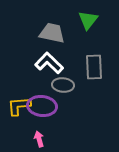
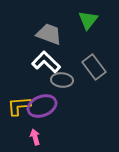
gray trapezoid: moved 3 px left, 1 px down; rotated 8 degrees clockwise
white L-shape: moved 3 px left, 1 px up
gray rectangle: rotated 35 degrees counterclockwise
gray ellipse: moved 1 px left, 5 px up
purple ellipse: rotated 28 degrees counterclockwise
pink arrow: moved 4 px left, 2 px up
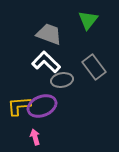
gray ellipse: rotated 15 degrees counterclockwise
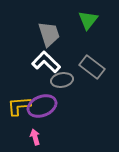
gray trapezoid: rotated 52 degrees clockwise
gray rectangle: moved 2 px left; rotated 15 degrees counterclockwise
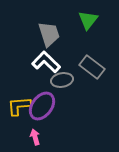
purple ellipse: rotated 32 degrees counterclockwise
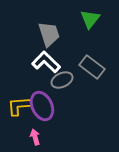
green triangle: moved 2 px right, 1 px up
gray ellipse: rotated 15 degrees counterclockwise
purple ellipse: rotated 60 degrees counterclockwise
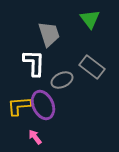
green triangle: rotated 15 degrees counterclockwise
white L-shape: moved 12 px left, 1 px down; rotated 48 degrees clockwise
purple ellipse: moved 1 px right, 1 px up
pink arrow: rotated 21 degrees counterclockwise
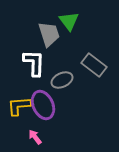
green triangle: moved 21 px left, 2 px down
gray rectangle: moved 2 px right, 2 px up
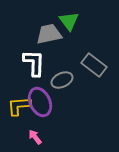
gray trapezoid: rotated 84 degrees counterclockwise
purple ellipse: moved 3 px left, 3 px up
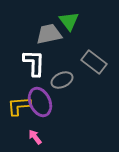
gray rectangle: moved 3 px up
